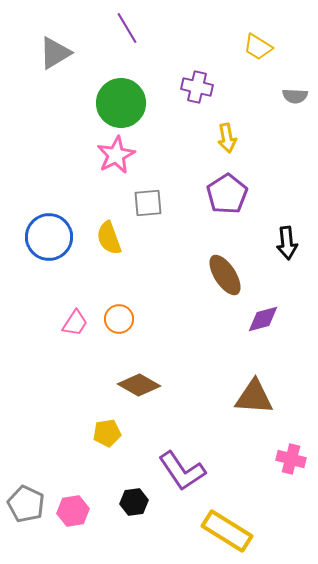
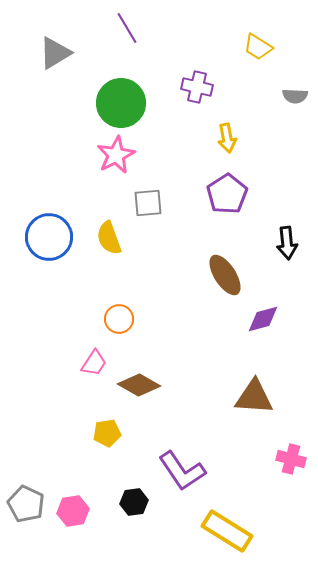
pink trapezoid: moved 19 px right, 40 px down
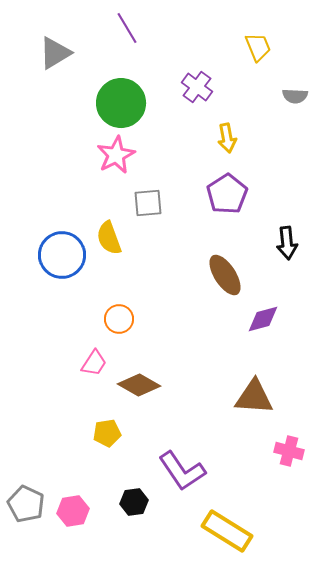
yellow trapezoid: rotated 144 degrees counterclockwise
purple cross: rotated 24 degrees clockwise
blue circle: moved 13 px right, 18 px down
pink cross: moved 2 px left, 8 px up
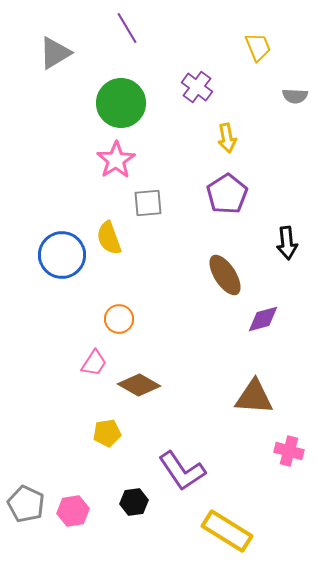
pink star: moved 5 px down; rotated 6 degrees counterclockwise
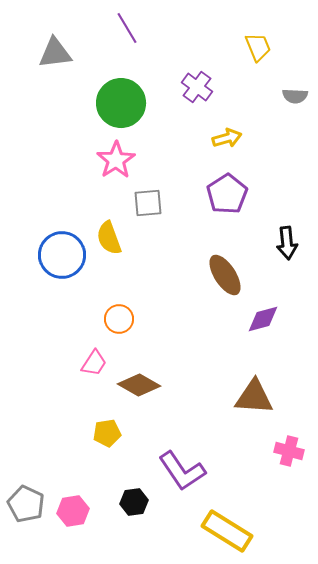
gray triangle: rotated 24 degrees clockwise
yellow arrow: rotated 96 degrees counterclockwise
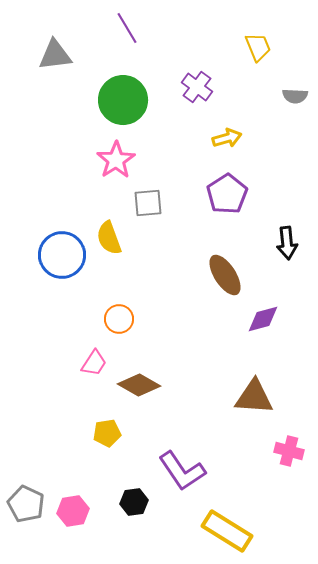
gray triangle: moved 2 px down
green circle: moved 2 px right, 3 px up
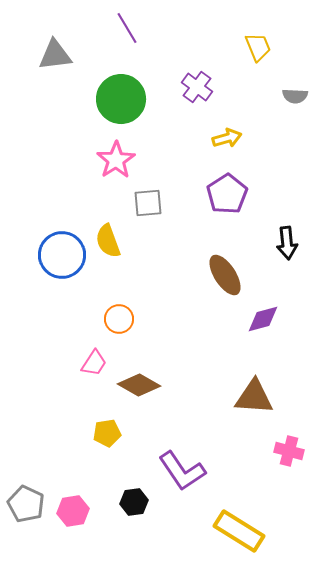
green circle: moved 2 px left, 1 px up
yellow semicircle: moved 1 px left, 3 px down
yellow rectangle: moved 12 px right
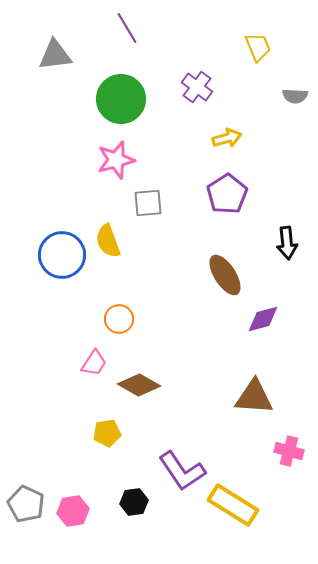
pink star: rotated 18 degrees clockwise
yellow rectangle: moved 6 px left, 26 px up
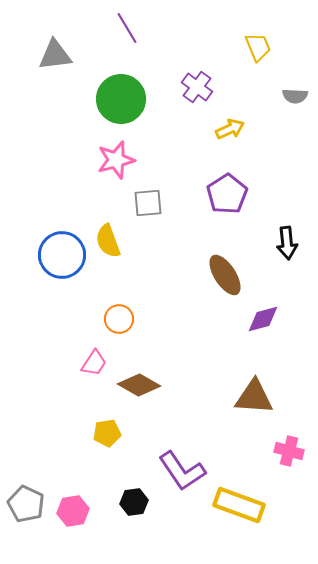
yellow arrow: moved 3 px right, 9 px up; rotated 8 degrees counterclockwise
yellow rectangle: moved 6 px right; rotated 12 degrees counterclockwise
